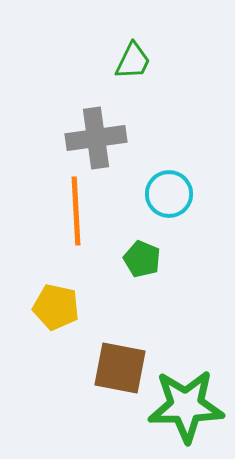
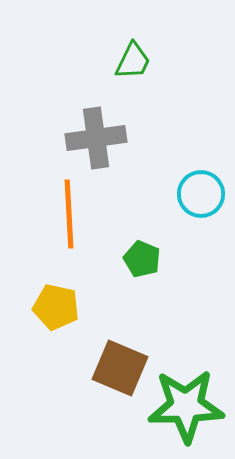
cyan circle: moved 32 px right
orange line: moved 7 px left, 3 px down
brown square: rotated 12 degrees clockwise
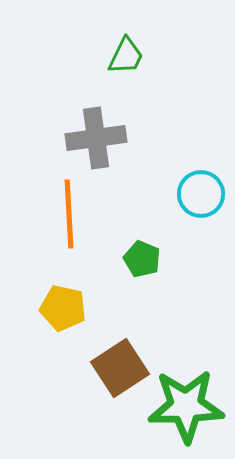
green trapezoid: moved 7 px left, 5 px up
yellow pentagon: moved 7 px right, 1 px down
brown square: rotated 34 degrees clockwise
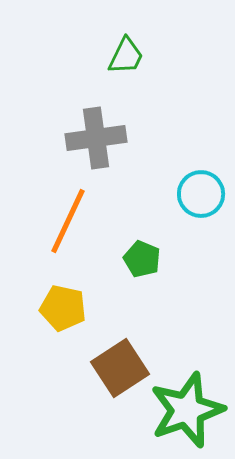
orange line: moved 1 px left, 7 px down; rotated 28 degrees clockwise
green star: moved 1 px right, 4 px down; rotated 18 degrees counterclockwise
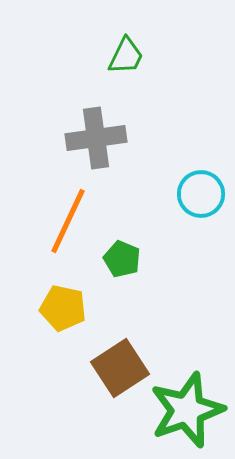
green pentagon: moved 20 px left
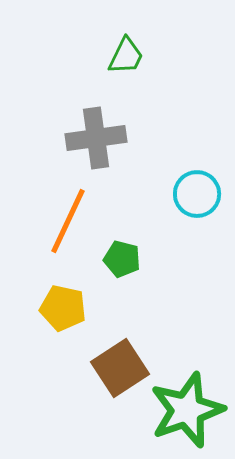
cyan circle: moved 4 px left
green pentagon: rotated 9 degrees counterclockwise
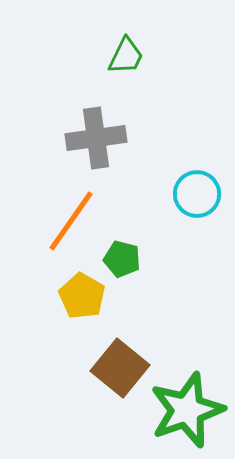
orange line: moved 3 px right; rotated 10 degrees clockwise
yellow pentagon: moved 19 px right, 12 px up; rotated 18 degrees clockwise
brown square: rotated 18 degrees counterclockwise
